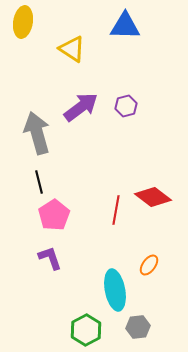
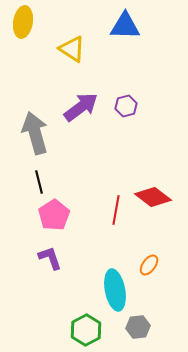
gray arrow: moved 2 px left
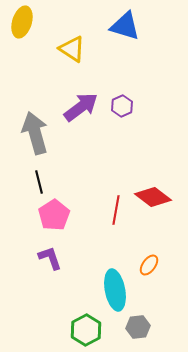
yellow ellipse: moved 1 px left; rotated 8 degrees clockwise
blue triangle: rotated 16 degrees clockwise
purple hexagon: moved 4 px left; rotated 10 degrees counterclockwise
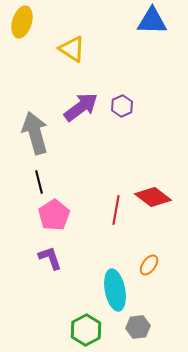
blue triangle: moved 27 px right, 5 px up; rotated 16 degrees counterclockwise
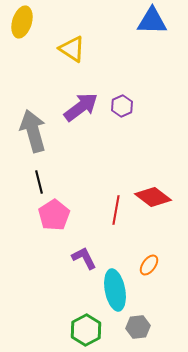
gray arrow: moved 2 px left, 2 px up
purple L-shape: moved 34 px right; rotated 8 degrees counterclockwise
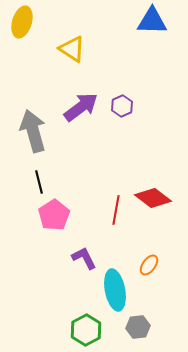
red diamond: moved 1 px down
